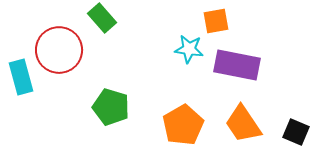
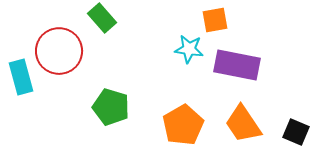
orange square: moved 1 px left, 1 px up
red circle: moved 1 px down
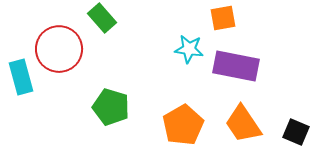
orange square: moved 8 px right, 2 px up
red circle: moved 2 px up
purple rectangle: moved 1 px left, 1 px down
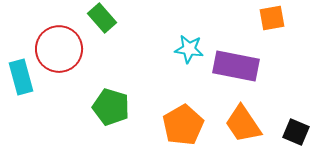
orange square: moved 49 px right
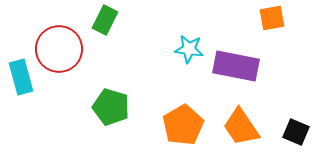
green rectangle: moved 3 px right, 2 px down; rotated 68 degrees clockwise
orange trapezoid: moved 2 px left, 3 px down
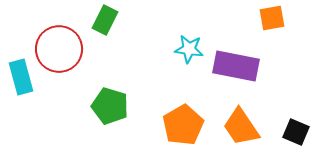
green pentagon: moved 1 px left, 1 px up
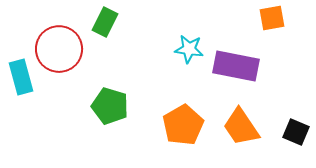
green rectangle: moved 2 px down
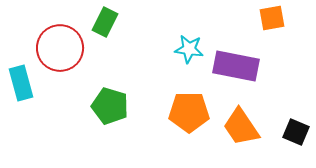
red circle: moved 1 px right, 1 px up
cyan rectangle: moved 6 px down
orange pentagon: moved 6 px right, 13 px up; rotated 30 degrees clockwise
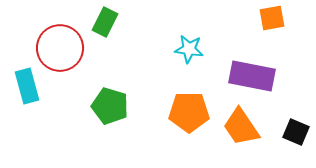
purple rectangle: moved 16 px right, 10 px down
cyan rectangle: moved 6 px right, 3 px down
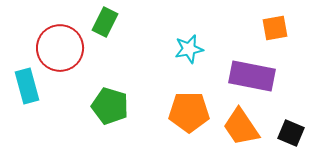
orange square: moved 3 px right, 10 px down
cyan star: rotated 20 degrees counterclockwise
black square: moved 5 px left, 1 px down
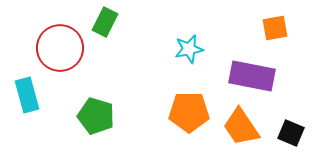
cyan rectangle: moved 9 px down
green pentagon: moved 14 px left, 10 px down
